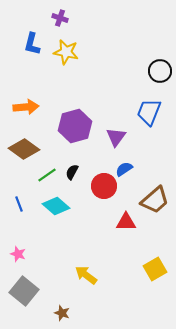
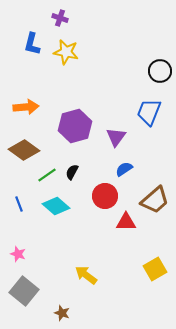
brown diamond: moved 1 px down
red circle: moved 1 px right, 10 px down
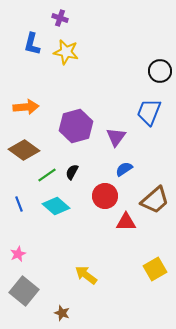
purple hexagon: moved 1 px right
pink star: rotated 28 degrees clockwise
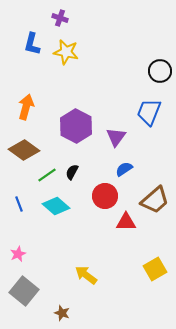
orange arrow: rotated 70 degrees counterclockwise
purple hexagon: rotated 16 degrees counterclockwise
